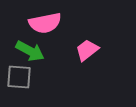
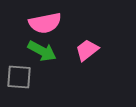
green arrow: moved 12 px right
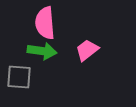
pink semicircle: rotated 96 degrees clockwise
green arrow: rotated 20 degrees counterclockwise
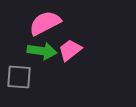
pink semicircle: rotated 68 degrees clockwise
pink trapezoid: moved 17 px left
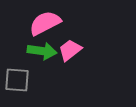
gray square: moved 2 px left, 3 px down
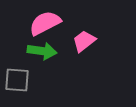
pink trapezoid: moved 14 px right, 9 px up
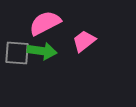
gray square: moved 27 px up
